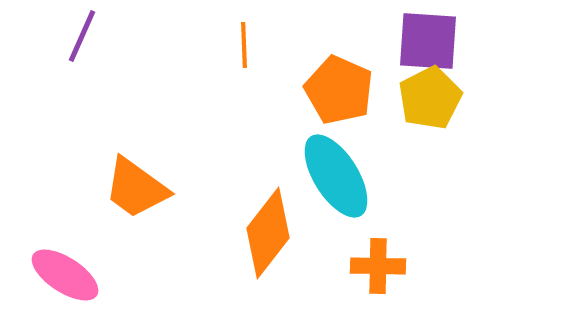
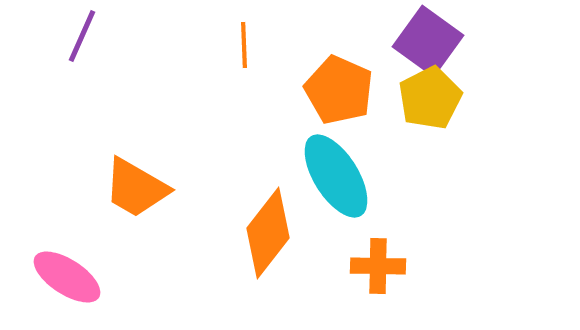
purple square: rotated 32 degrees clockwise
orange trapezoid: rotated 6 degrees counterclockwise
pink ellipse: moved 2 px right, 2 px down
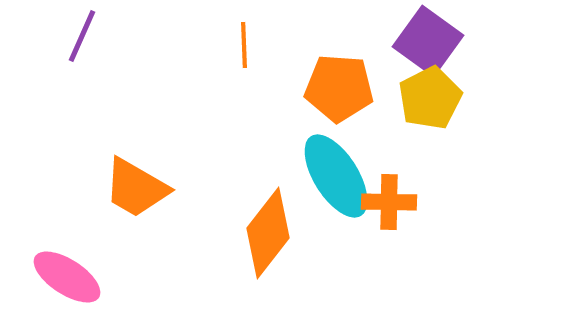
orange pentagon: moved 2 px up; rotated 20 degrees counterclockwise
orange cross: moved 11 px right, 64 px up
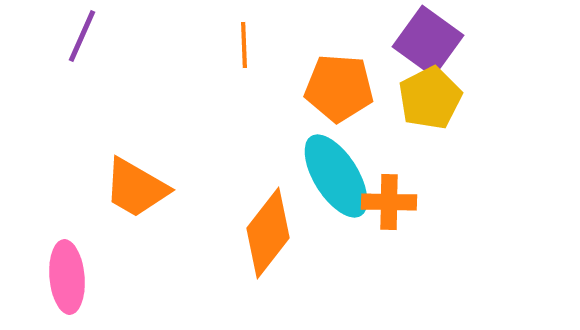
pink ellipse: rotated 52 degrees clockwise
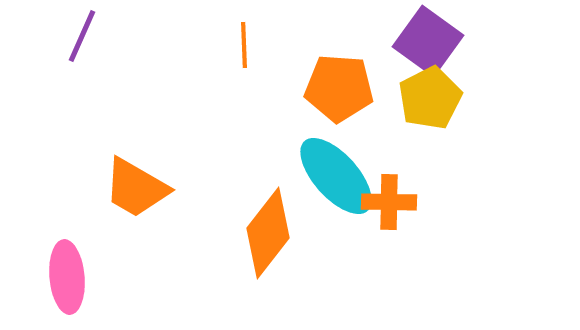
cyan ellipse: rotated 10 degrees counterclockwise
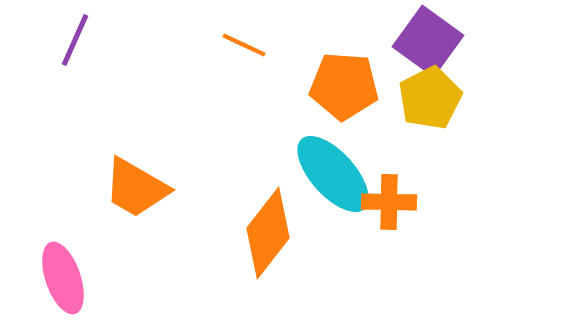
purple line: moved 7 px left, 4 px down
orange line: rotated 63 degrees counterclockwise
orange pentagon: moved 5 px right, 2 px up
cyan ellipse: moved 3 px left, 2 px up
pink ellipse: moved 4 px left, 1 px down; rotated 14 degrees counterclockwise
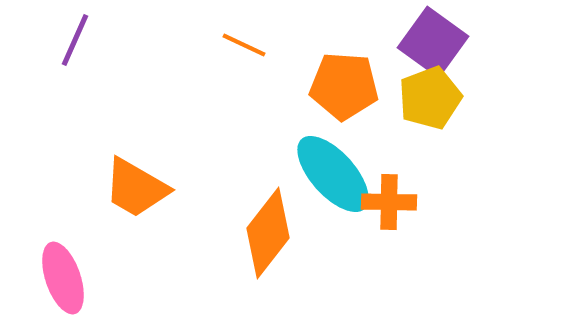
purple square: moved 5 px right, 1 px down
yellow pentagon: rotated 6 degrees clockwise
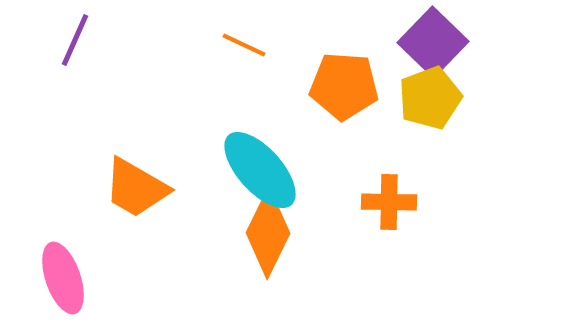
purple square: rotated 8 degrees clockwise
cyan ellipse: moved 73 px left, 4 px up
orange diamond: rotated 12 degrees counterclockwise
